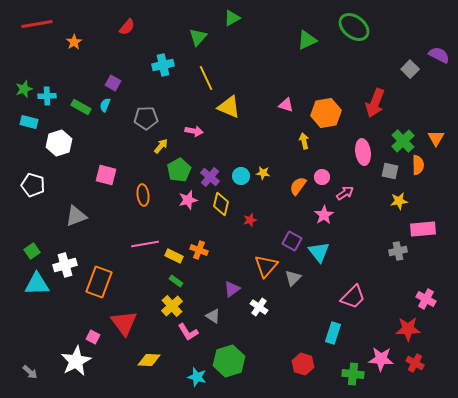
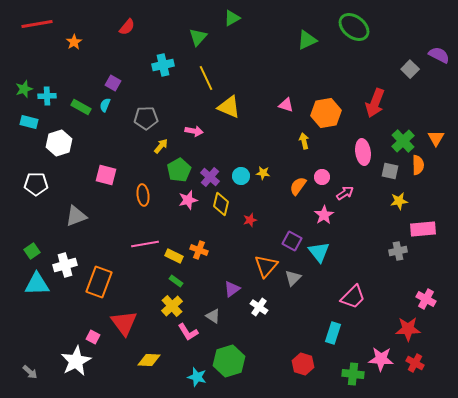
white pentagon at (33, 185): moved 3 px right, 1 px up; rotated 15 degrees counterclockwise
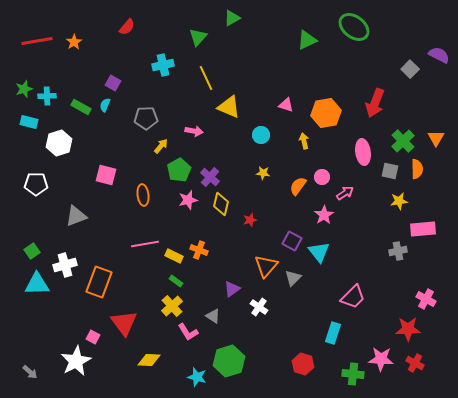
red line at (37, 24): moved 17 px down
orange semicircle at (418, 165): moved 1 px left, 4 px down
cyan circle at (241, 176): moved 20 px right, 41 px up
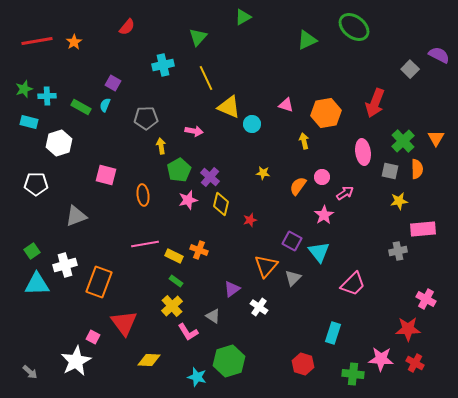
green triangle at (232, 18): moved 11 px right, 1 px up
cyan circle at (261, 135): moved 9 px left, 11 px up
yellow arrow at (161, 146): rotated 49 degrees counterclockwise
pink trapezoid at (353, 297): moved 13 px up
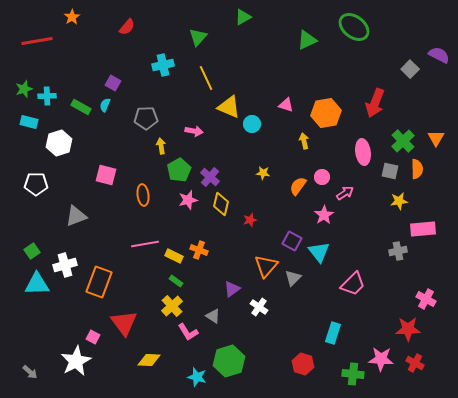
orange star at (74, 42): moved 2 px left, 25 px up
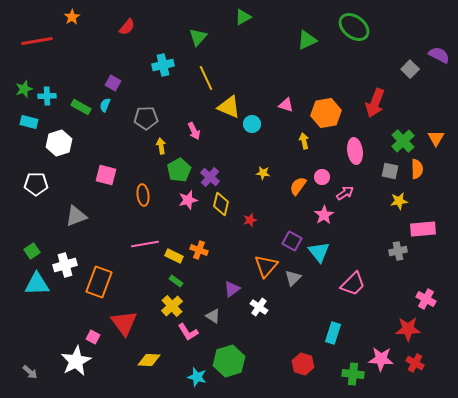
pink arrow at (194, 131): rotated 54 degrees clockwise
pink ellipse at (363, 152): moved 8 px left, 1 px up
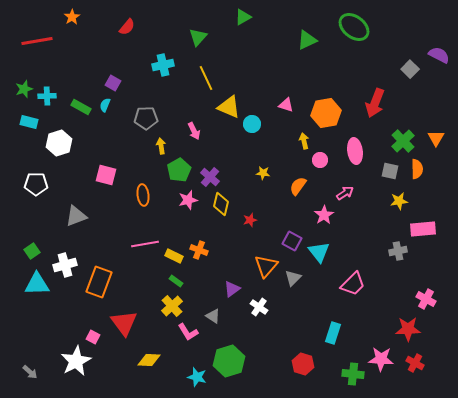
pink circle at (322, 177): moved 2 px left, 17 px up
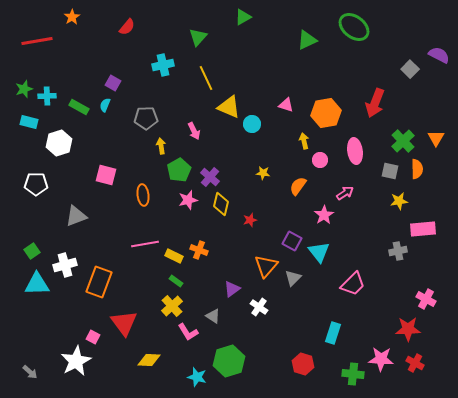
green rectangle at (81, 107): moved 2 px left
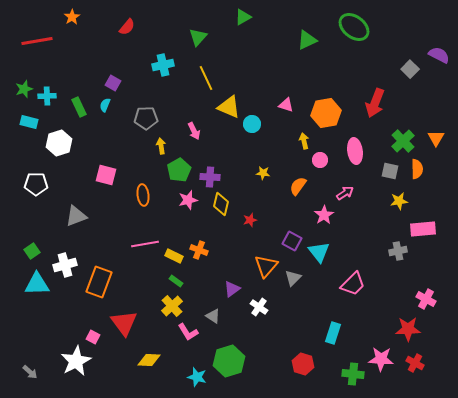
green rectangle at (79, 107): rotated 36 degrees clockwise
purple cross at (210, 177): rotated 36 degrees counterclockwise
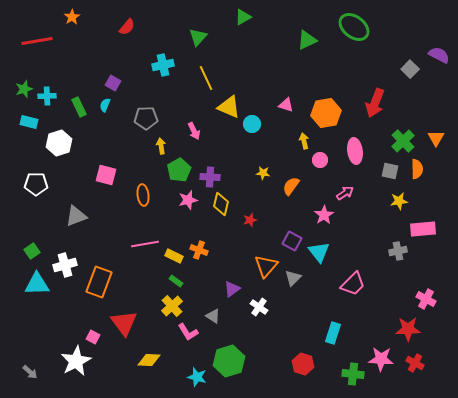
orange semicircle at (298, 186): moved 7 px left
